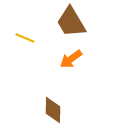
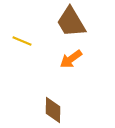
yellow line: moved 3 px left, 3 px down
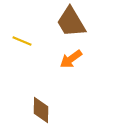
brown diamond: moved 12 px left
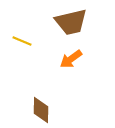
brown trapezoid: rotated 72 degrees counterclockwise
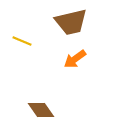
orange arrow: moved 4 px right
brown diamond: rotated 36 degrees counterclockwise
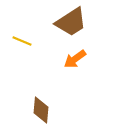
brown trapezoid: rotated 20 degrees counterclockwise
brown diamond: rotated 40 degrees clockwise
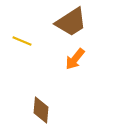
orange arrow: rotated 15 degrees counterclockwise
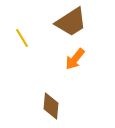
yellow line: moved 3 px up; rotated 36 degrees clockwise
brown diamond: moved 10 px right, 4 px up
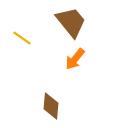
brown trapezoid: rotated 96 degrees counterclockwise
yellow line: rotated 24 degrees counterclockwise
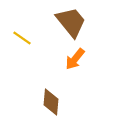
brown diamond: moved 4 px up
